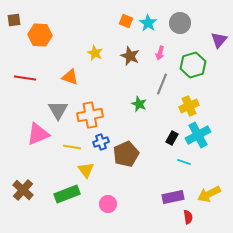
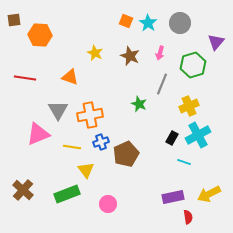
purple triangle: moved 3 px left, 2 px down
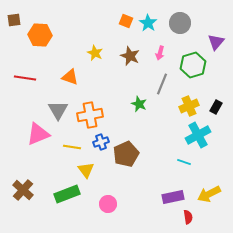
black rectangle: moved 44 px right, 31 px up
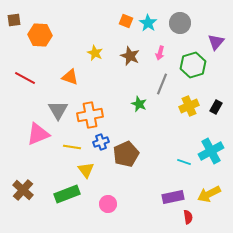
red line: rotated 20 degrees clockwise
cyan cross: moved 13 px right, 16 px down
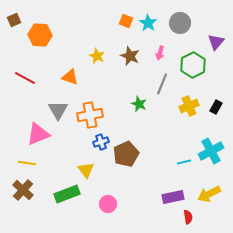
brown square: rotated 16 degrees counterclockwise
yellow star: moved 2 px right, 3 px down
green hexagon: rotated 10 degrees counterclockwise
yellow line: moved 45 px left, 16 px down
cyan line: rotated 32 degrees counterclockwise
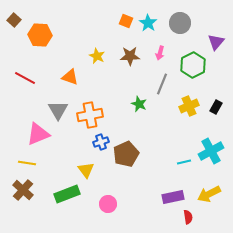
brown square: rotated 24 degrees counterclockwise
brown star: rotated 24 degrees counterclockwise
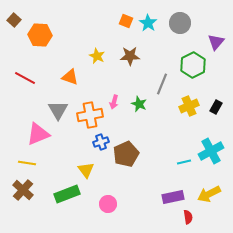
pink arrow: moved 46 px left, 49 px down
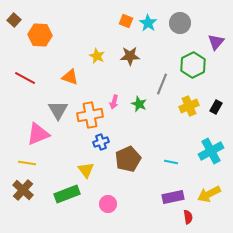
brown pentagon: moved 2 px right, 5 px down
cyan line: moved 13 px left; rotated 24 degrees clockwise
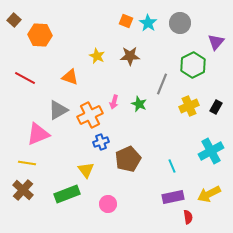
gray triangle: rotated 30 degrees clockwise
orange cross: rotated 15 degrees counterclockwise
cyan line: moved 1 px right, 4 px down; rotated 56 degrees clockwise
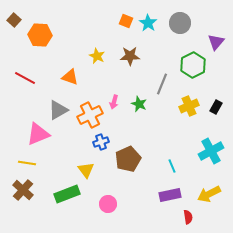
purple rectangle: moved 3 px left, 2 px up
